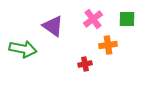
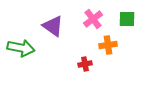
green arrow: moved 2 px left, 1 px up
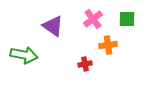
green arrow: moved 3 px right, 7 px down
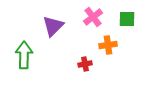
pink cross: moved 2 px up
purple triangle: rotated 40 degrees clockwise
green arrow: rotated 100 degrees counterclockwise
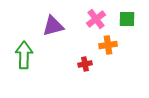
pink cross: moved 3 px right, 2 px down
purple triangle: rotated 30 degrees clockwise
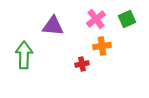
green square: rotated 24 degrees counterclockwise
purple triangle: rotated 20 degrees clockwise
orange cross: moved 6 px left, 1 px down
red cross: moved 3 px left
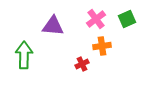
red cross: rotated 16 degrees counterclockwise
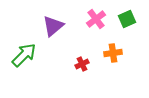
purple triangle: rotated 45 degrees counterclockwise
orange cross: moved 11 px right, 7 px down
green arrow: rotated 44 degrees clockwise
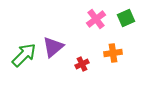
green square: moved 1 px left, 1 px up
purple triangle: moved 21 px down
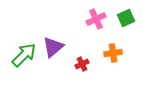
pink cross: rotated 12 degrees clockwise
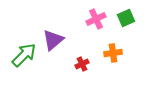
purple triangle: moved 7 px up
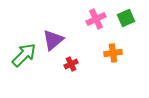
red cross: moved 11 px left
